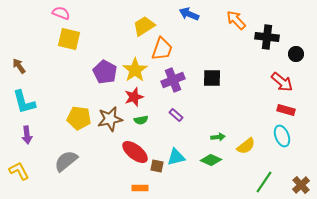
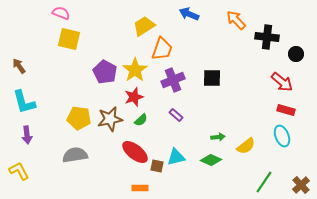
green semicircle: rotated 32 degrees counterclockwise
gray semicircle: moved 9 px right, 6 px up; rotated 30 degrees clockwise
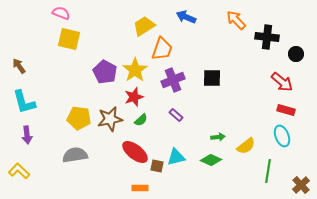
blue arrow: moved 3 px left, 3 px down
yellow L-shape: rotated 20 degrees counterclockwise
green line: moved 4 px right, 11 px up; rotated 25 degrees counterclockwise
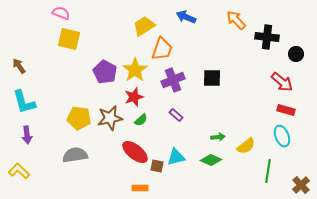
brown star: moved 1 px up
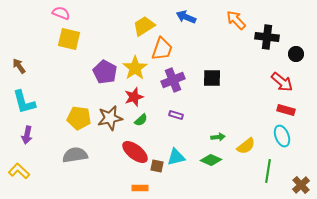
yellow star: moved 2 px up
purple rectangle: rotated 24 degrees counterclockwise
purple arrow: rotated 18 degrees clockwise
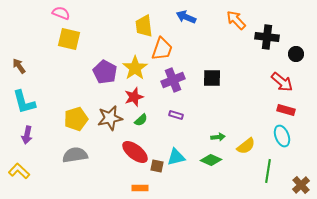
yellow trapezoid: rotated 65 degrees counterclockwise
yellow pentagon: moved 3 px left, 1 px down; rotated 25 degrees counterclockwise
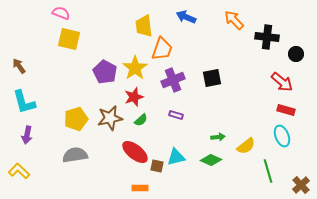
orange arrow: moved 2 px left
black square: rotated 12 degrees counterclockwise
green line: rotated 25 degrees counterclockwise
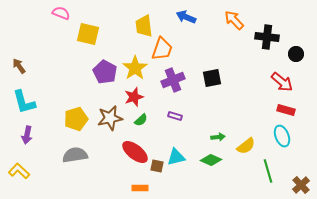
yellow square: moved 19 px right, 5 px up
purple rectangle: moved 1 px left, 1 px down
